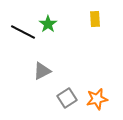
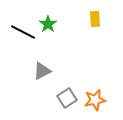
orange star: moved 2 px left, 1 px down
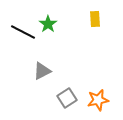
orange star: moved 3 px right
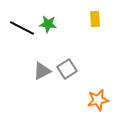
green star: rotated 30 degrees counterclockwise
black line: moved 1 px left, 4 px up
gray square: moved 29 px up
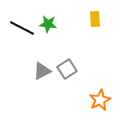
orange star: moved 2 px right; rotated 15 degrees counterclockwise
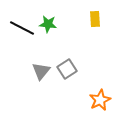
gray triangle: moved 1 px left; rotated 24 degrees counterclockwise
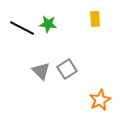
gray triangle: rotated 24 degrees counterclockwise
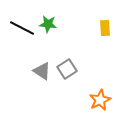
yellow rectangle: moved 10 px right, 9 px down
gray triangle: moved 1 px right; rotated 12 degrees counterclockwise
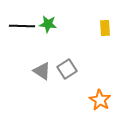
black line: moved 2 px up; rotated 25 degrees counterclockwise
orange star: rotated 15 degrees counterclockwise
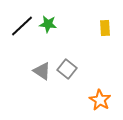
black line: rotated 45 degrees counterclockwise
gray square: rotated 18 degrees counterclockwise
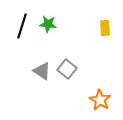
black line: rotated 30 degrees counterclockwise
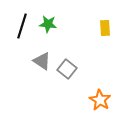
gray triangle: moved 10 px up
